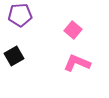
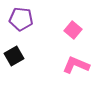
purple pentagon: moved 1 px right, 4 px down; rotated 10 degrees clockwise
pink L-shape: moved 1 px left, 2 px down
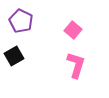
purple pentagon: moved 2 px down; rotated 20 degrees clockwise
pink L-shape: rotated 84 degrees clockwise
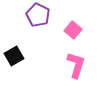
purple pentagon: moved 17 px right, 6 px up
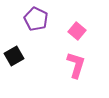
purple pentagon: moved 2 px left, 4 px down
pink square: moved 4 px right, 1 px down
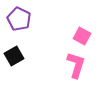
purple pentagon: moved 17 px left
pink square: moved 5 px right, 5 px down; rotated 12 degrees counterclockwise
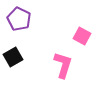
black square: moved 1 px left, 1 px down
pink L-shape: moved 13 px left
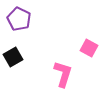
pink square: moved 7 px right, 12 px down
pink L-shape: moved 9 px down
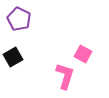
pink square: moved 6 px left, 6 px down
pink L-shape: moved 2 px right, 2 px down
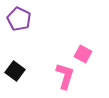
black square: moved 2 px right, 14 px down; rotated 24 degrees counterclockwise
